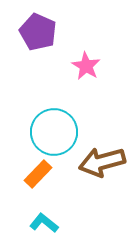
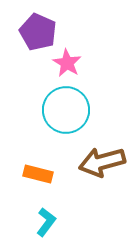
pink star: moved 19 px left, 3 px up
cyan circle: moved 12 px right, 22 px up
orange rectangle: rotated 60 degrees clockwise
cyan L-shape: moved 2 px right, 1 px up; rotated 88 degrees clockwise
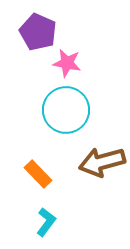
pink star: rotated 20 degrees counterclockwise
orange rectangle: rotated 32 degrees clockwise
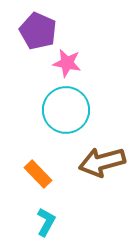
purple pentagon: moved 1 px up
cyan L-shape: rotated 8 degrees counterclockwise
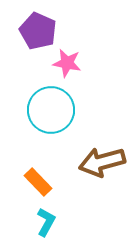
cyan circle: moved 15 px left
orange rectangle: moved 8 px down
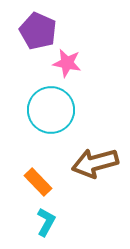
brown arrow: moved 7 px left, 1 px down
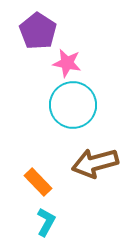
purple pentagon: rotated 9 degrees clockwise
cyan circle: moved 22 px right, 5 px up
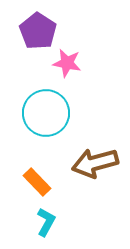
cyan circle: moved 27 px left, 8 px down
orange rectangle: moved 1 px left
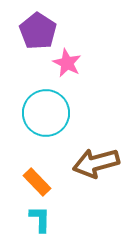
pink star: rotated 16 degrees clockwise
brown arrow: moved 1 px right
cyan L-shape: moved 6 px left, 3 px up; rotated 28 degrees counterclockwise
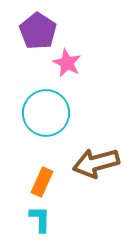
orange rectangle: moved 5 px right; rotated 68 degrees clockwise
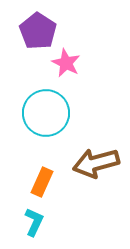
pink star: moved 1 px left
cyan L-shape: moved 6 px left, 3 px down; rotated 24 degrees clockwise
